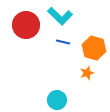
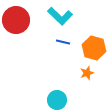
red circle: moved 10 px left, 5 px up
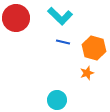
red circle: moved 2 px up
